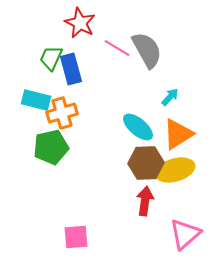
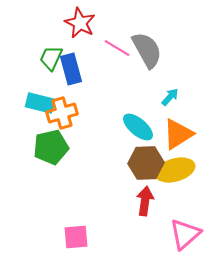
cyan rectangle: moved 4 px right, 3 px down
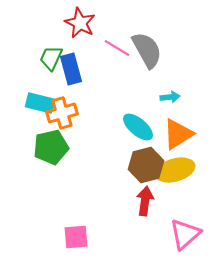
cyan arrow: rotated 42 degrees clockwise
brown hexagon: moved 2 px down; rotated 12 degrees counterclockwise
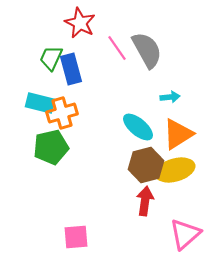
pink line: rotated 24 degrees clockwise
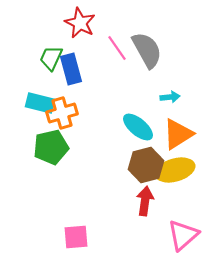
pink triangle: moved 2 px left, 1 px down
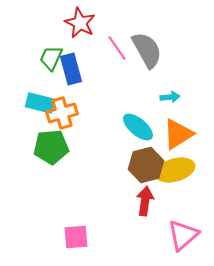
green pentagon: rotated 8 degrees clockwise
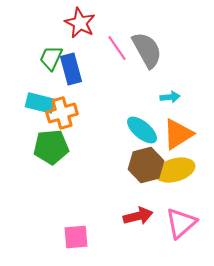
cyan ellipse: moved 4 px right, 3 px down
red arrow: moved 7 px left, 15 px down; rotated 68 degrees clockwise
pink triangle: moved 2 px left, 12 px up
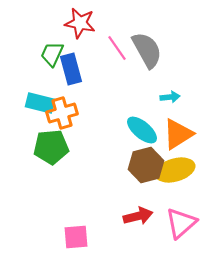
red star: rotated 16 degrees counterclockwise
green trapezoid: moved 1 px right, 4 px up
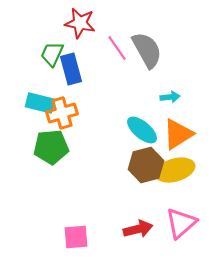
red arrow: moved 13 px down
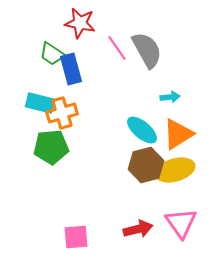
green trapezoid: rotated 80 degrees counterclockwise
pink triangle: rotated 24 degrees counterclockwise
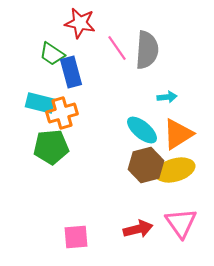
gray semicircle: rotated 33 degrees clockwise
blue rectangle: moved 3 px down
cyan arrow: moved 3 px left
